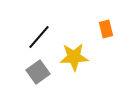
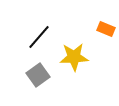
orange rectangle: rotated 54 degrees counterclockwise
gray square: moved 3 px down
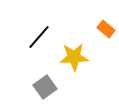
orange rectangle: rotated 18 degrees clockwise
gray square: moved 7 px right, 12 px down
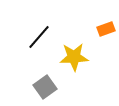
orange rectangle: rotated 60 degrees counterclockwise
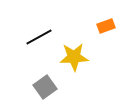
orange rectangle: moved 3 px up
black line: rotated 20 degrees clockwise
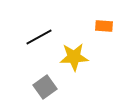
orange rectangle: moved 2 px left; rotated 24 degrees clockwise
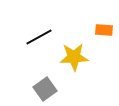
orange rectangle: moved 4 px down
gray square: moved 2 px down
